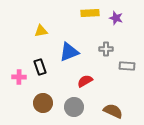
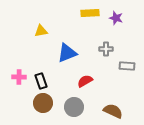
blue triangle: moved 2 px left, 1 px down
black rectangle: moved 1 px right, 14 px down
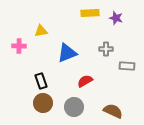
pink cross: moved 31 px up
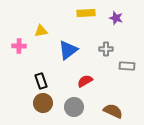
yellow rectangle: moved 4 px left
blue triangle: moved 1 px right, 3 px up; rotated 15 degrees counterclockwise
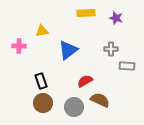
yellow triangle: moved 1 px right
gray cross: moved 5 px right
brown semicircle: moved 13 px left, 11 px up
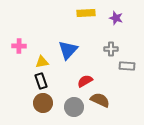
yellow triangle: moved 31 px down
blue triangle: rotated 10 degrees counterclockwise
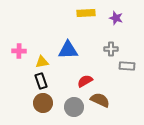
pink cross: moved 5 px down
blue triangle: rotated 45 degrees clockwise
